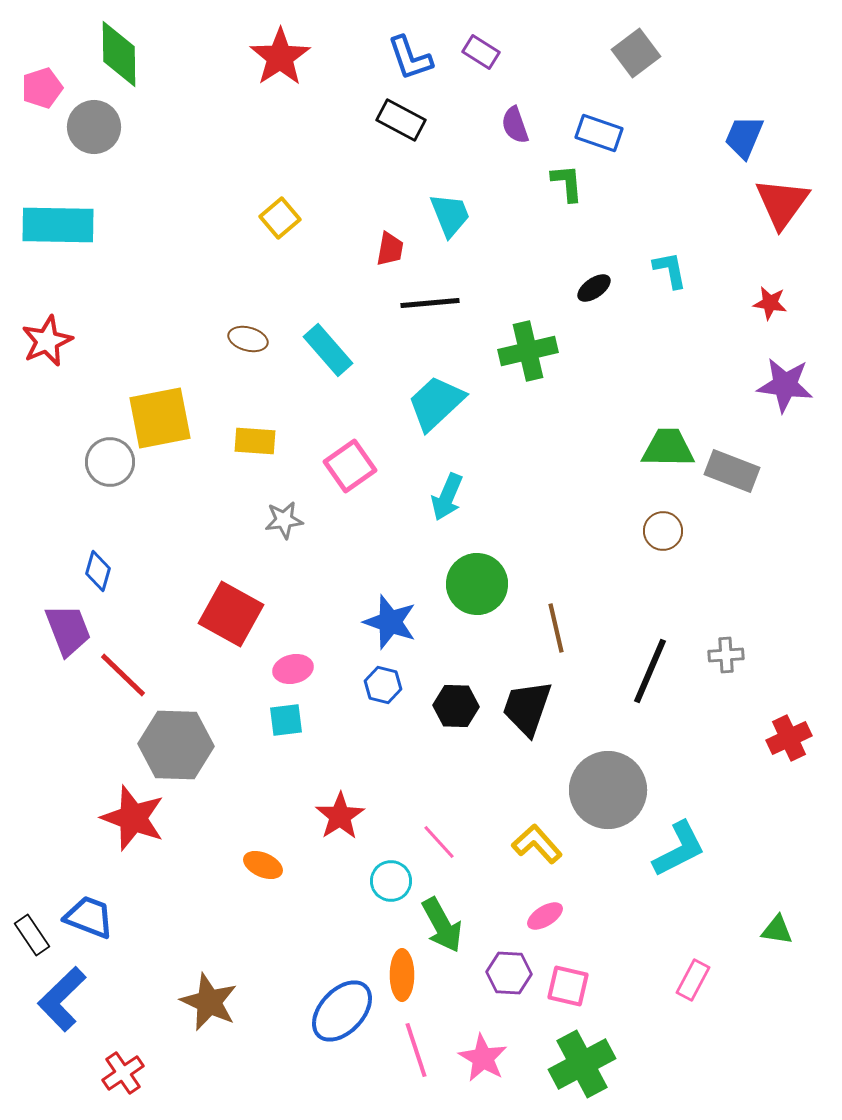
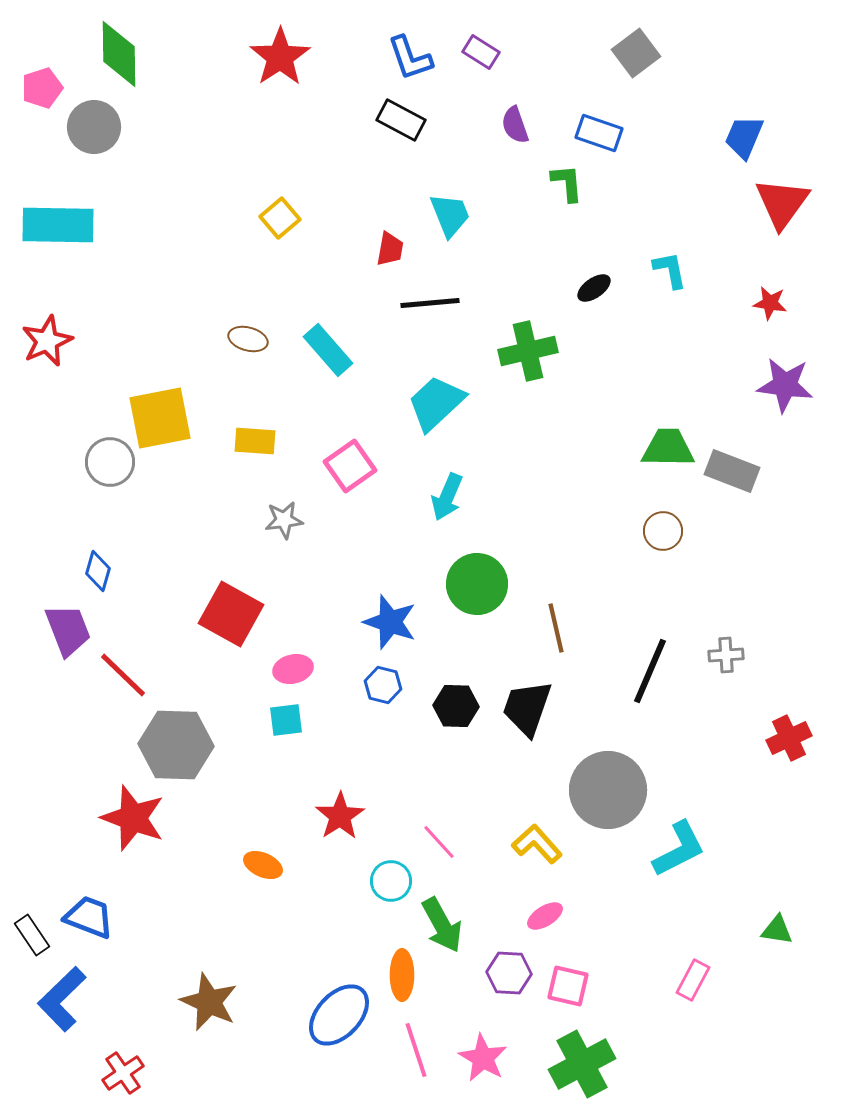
blue ellipse at (342, 1011): moved 3 px left, 4 px down
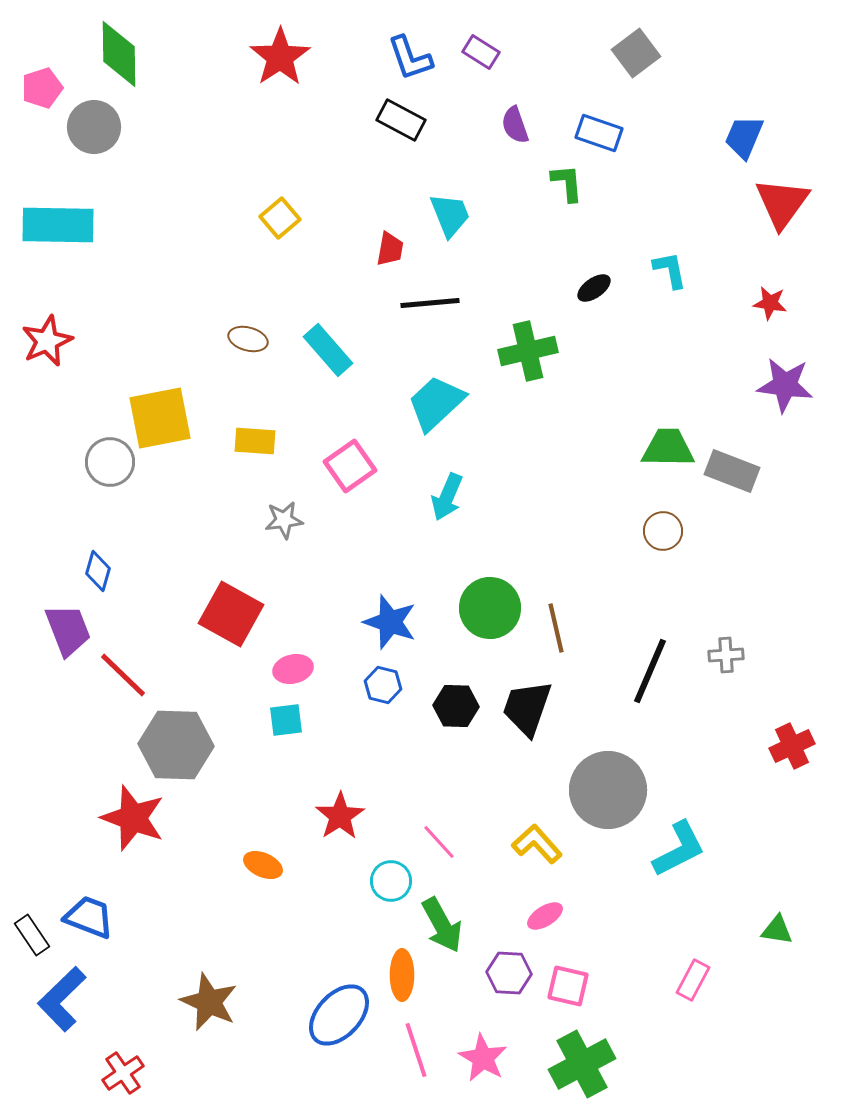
green circle at (477, 584): moved 13 px right, 24 px down
red cross at (789, 738): moved 3 px right, 8 px down
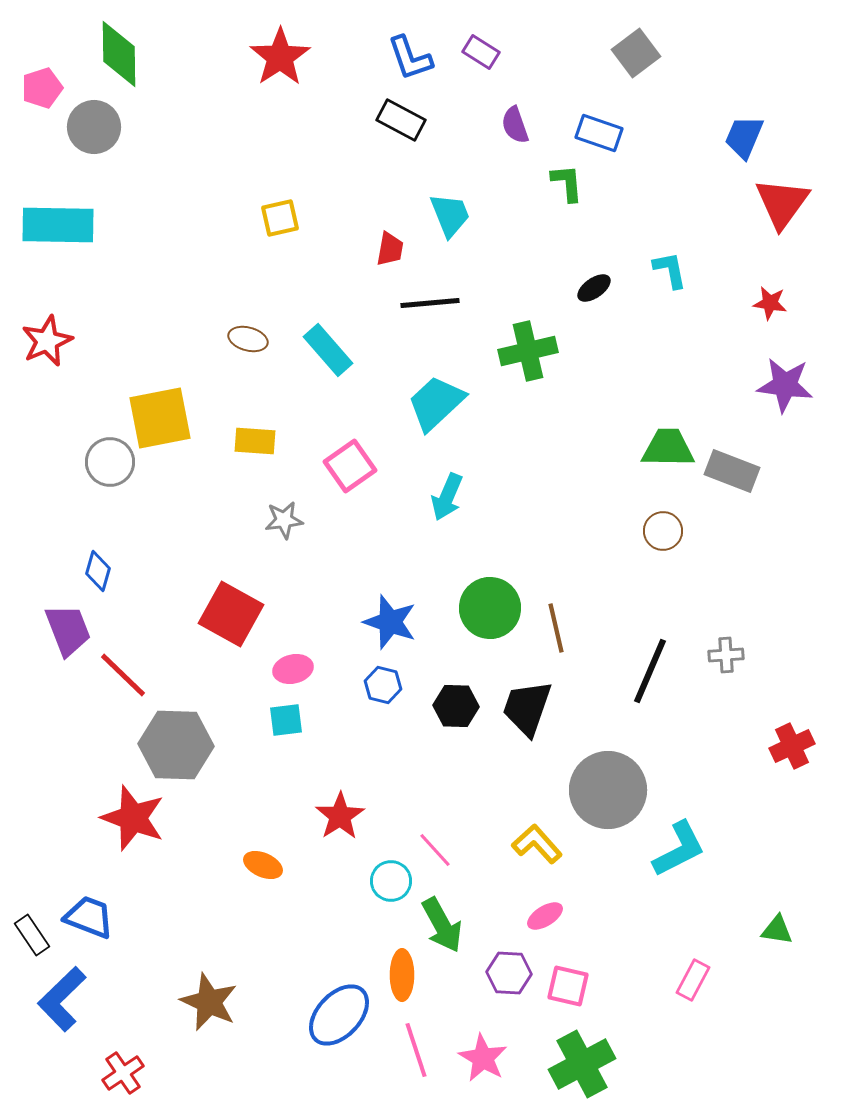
yellow square at (280, 218): rotated 27 degrees clockwise
pink line at (439, 842): moved 4 px left, 8 px down
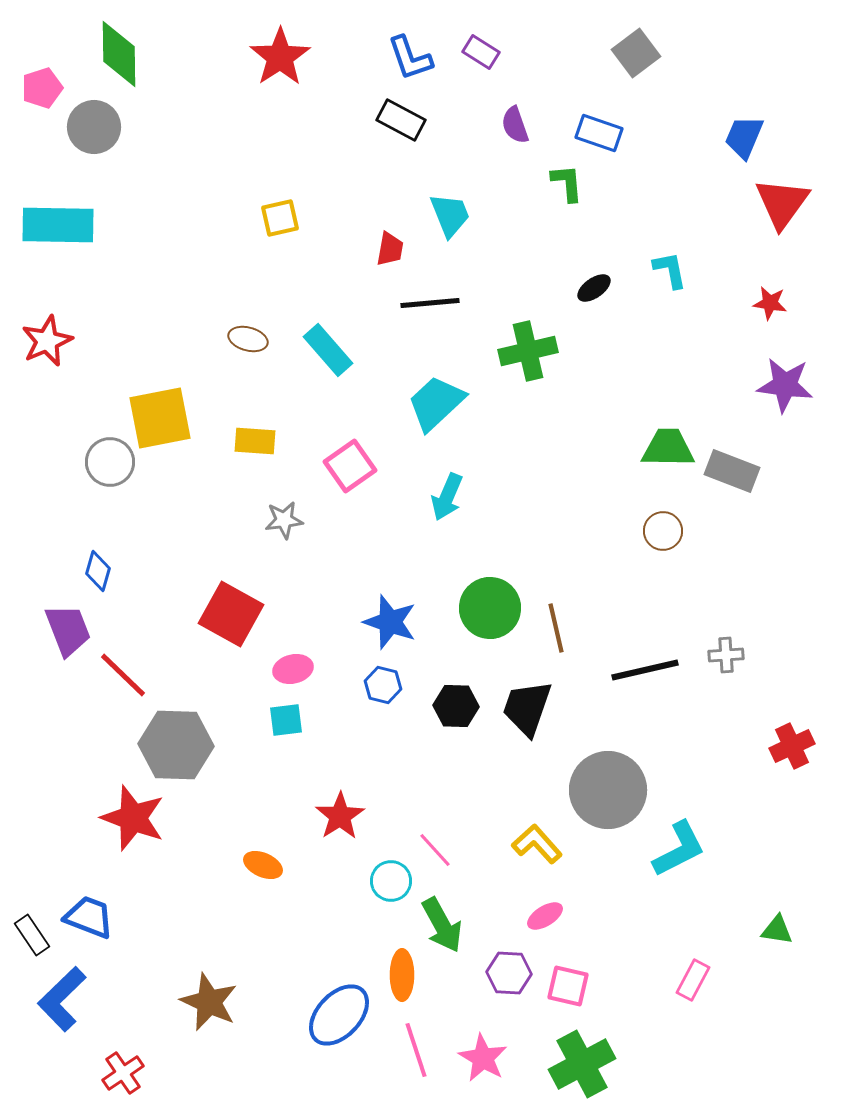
black line at (650, 671): moved 5 px left, 1 px up; rotated 54 degrees clockwise
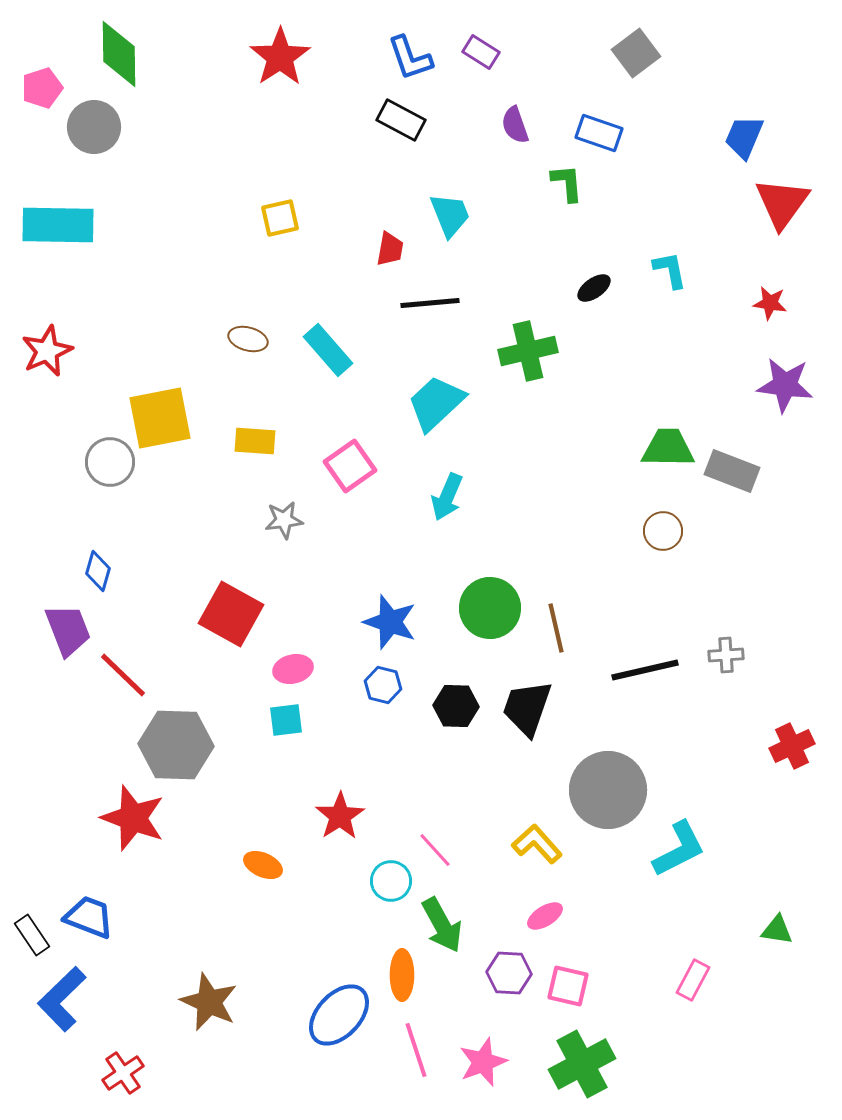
red star at (47, 341): moved 10 px down
pink star at (483, 1058): moved 4 px down; rotated 21 degrees clockwise
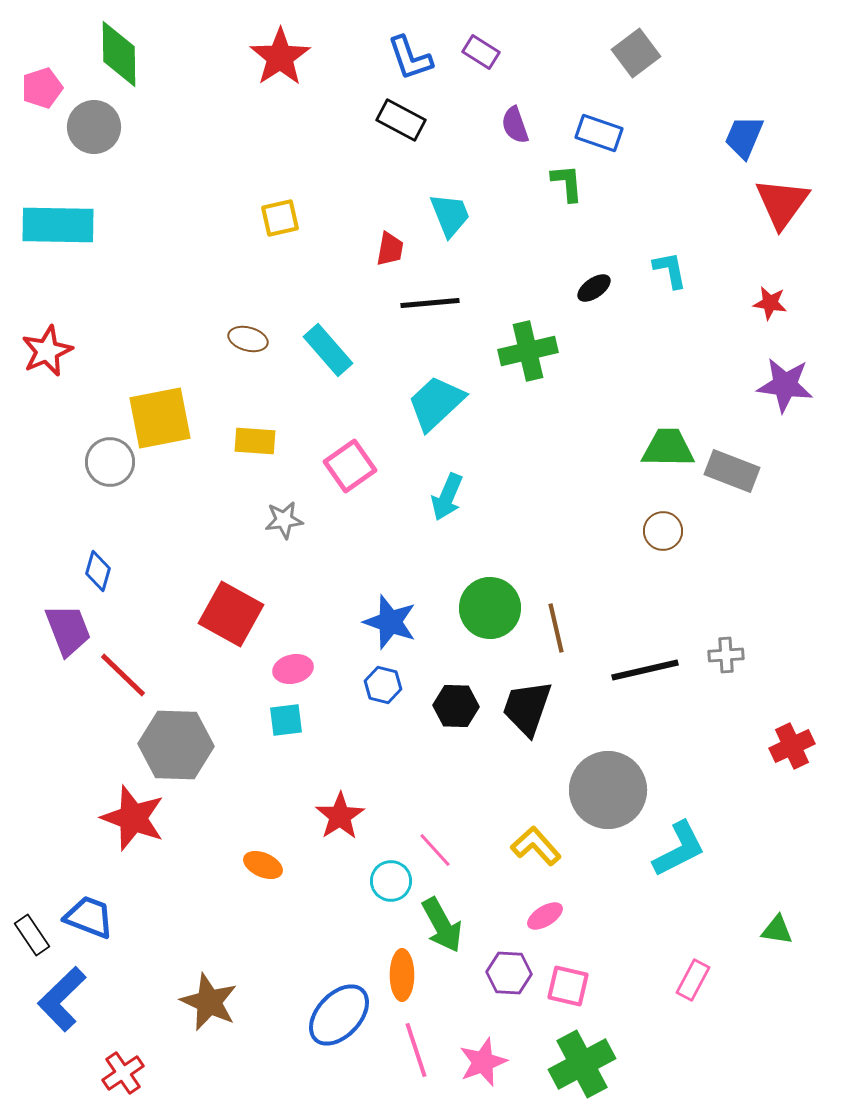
yellow L-shape at (537, 844): moved 1 px left, 2 px down
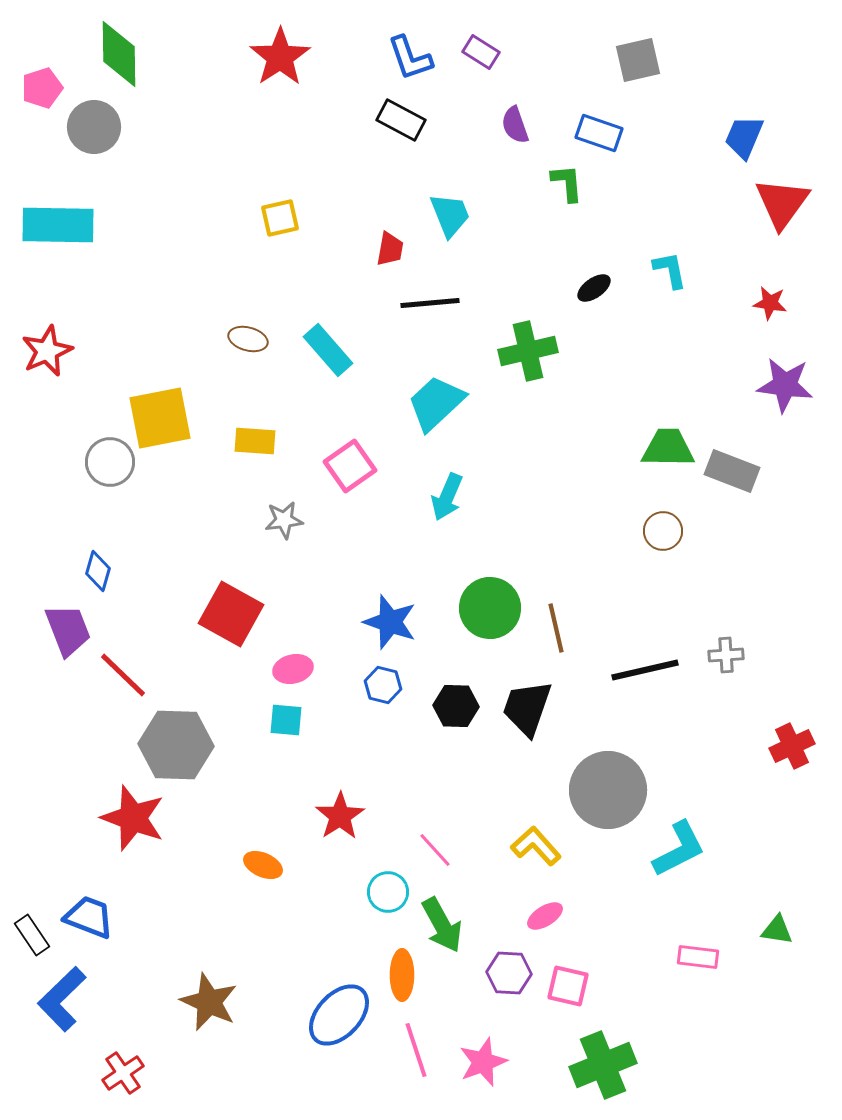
gray square at (636, 53): moved 2 px right, 7 px down; rotated 24 degrees clockwise
cyan square at (286, 720): rotated 12 degrees clockwise
cyan circle at (391, 881): moved 3 px left, 11 px down
pink rectangle at (693, 980): moved 5 px right, 23 px up; rotated 69 degrees clockwise
green cross at (582, 1064): moved 21 px right, 1 px down; rotated 6 degrees clockwise
